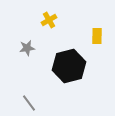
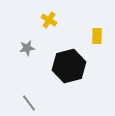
yellow cross: rotated 28 degrees counterclockwise
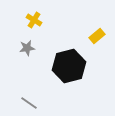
yellow cross: moved 15 px left
yellow rectangle: rotated 49 degrees clockwise
gray line: rotated 18 degrees counterclockwise
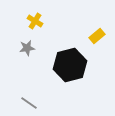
yellow cross: moved 1 px right, 1 px down
black hexagon: moved 1 px right, 1 px up
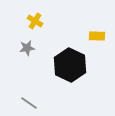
yellow rectangle: rotated 42 degrees clockwise
black hexagon: rotated 20 degrees counterclockwise
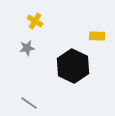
black hexagon: moved 3 px right, 1 px down
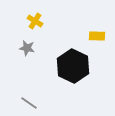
gray star: rotated 21 degrees clockwise
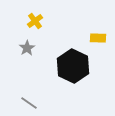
yellow cross: rotated 21 degrees clockwise
yellow rectangle: moved 1 px right, 2 px down
gray star: rotated 28 degrees clockwise
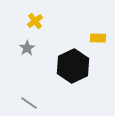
black hexagon: rotated 8 degrees clockwise
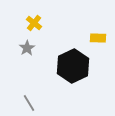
yellow cross: moved 1 px left, 2 px down; rotated 14 degrees counterclockwise
gray line: rotated 24 degrees clockwise
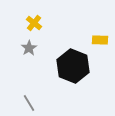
yellow rectangle: moved 2 px right, 2 px down
gray star: moved 2 px right
black hexagon: rotated 12 degrees counterclockwise
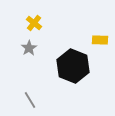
gray line: moved 1 px right, 3 px up
